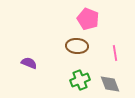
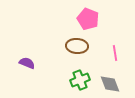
purple semicircle: moved 2 px left
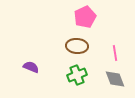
pink pentagon: moved 3 px left, 2 px up; rotated 25 degrees clockwise
purple semicircle: moved 4 px right, 4 px down
green cross: moved 3 px left, 5 px up
gray diamond: moved 5 px right, 5 px up
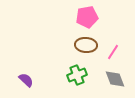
pink pentagon: moved 2 px right; rotated 15 degrees clockwise
brown ellipse: moved 9 px right, 1 px up
pink line: moved 2 px left, 1 px up; rotated 42 degrees clockwise
purple semicircle: moved 5 px left, 13 px down; rotated 21 degrees clockwise
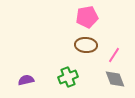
pink line: moved 1 px right, 3 px down
green cross: moved 9 px left, 2 px down
purple semicircle: rotated 56 degrees counterclockwise
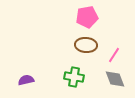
green cross: moved 6 px right; rotated 30 degrees clockwise
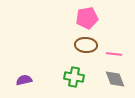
pink pentagon: moved 1 px down
pink line: moved 1 px up; rotated 63 degrees clockwise
purple semicircle: moved 2 px left
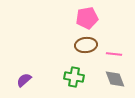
brown ellipse: rotated 10 degrees counterclockwise
purple semicircle: rotated 28 degrees counterclockwise
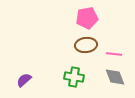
gray diamond: moved 2 px up
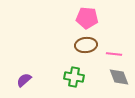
pink pentagon: rotated 15 degrees clockwise
gray diamond: moved 4 px right
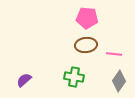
gray diamond: moved 4 px down; rotated 55 degrees clockwise
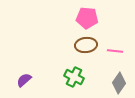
pink line: moved 1 px right, 3 px up
green cross: rotated 18 degrees clockwise
gray diamond: moved 2 px down
